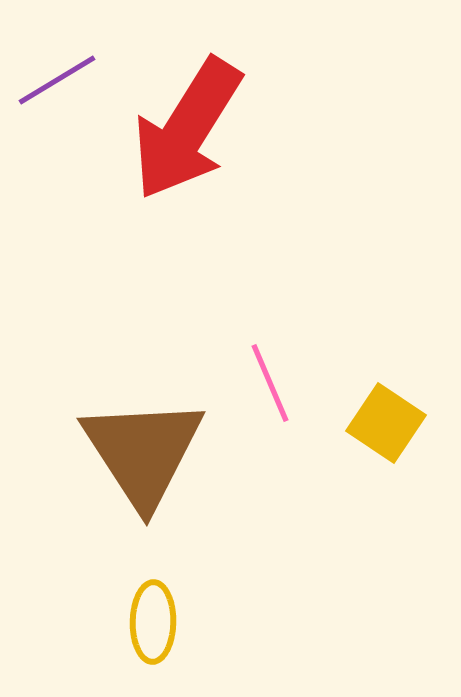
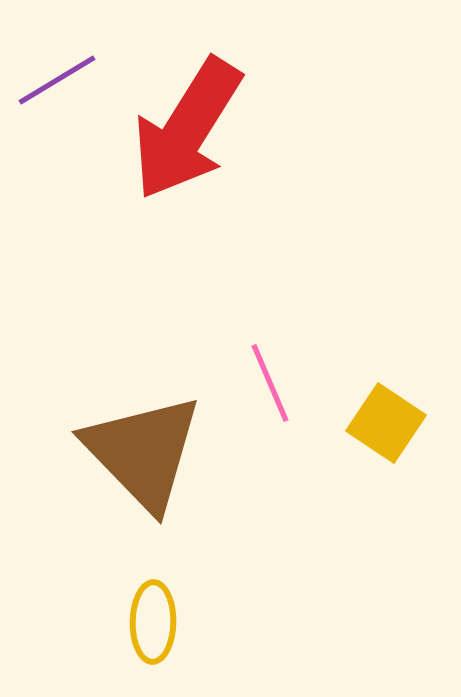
brown triangle: rotated 11 degrees counterclockwise
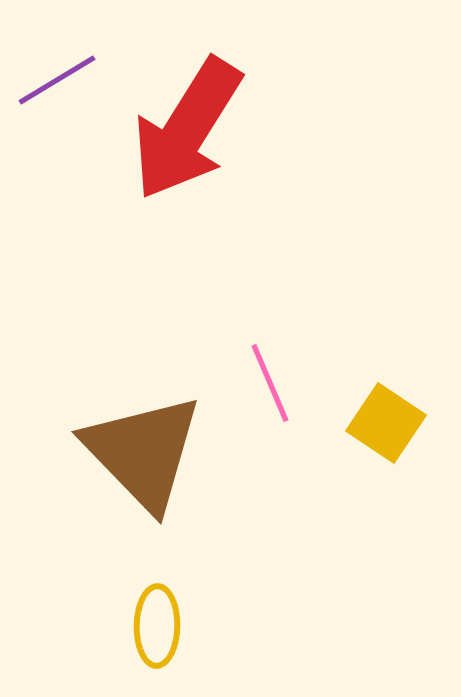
yellow ellipse: moved 4 px right, 4 px down
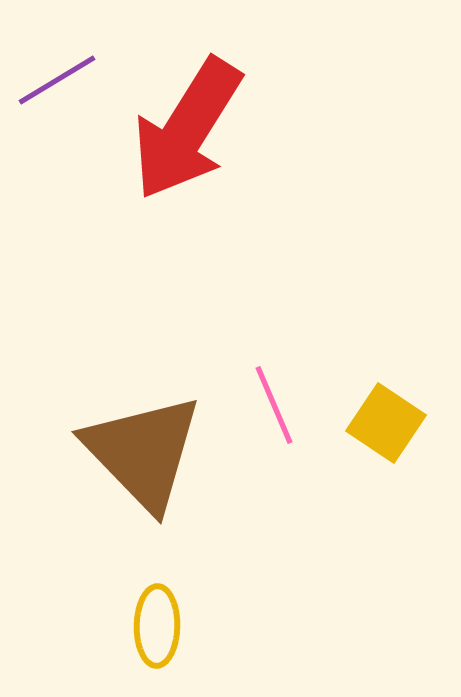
pink line: moved 4 px right, 22 px down
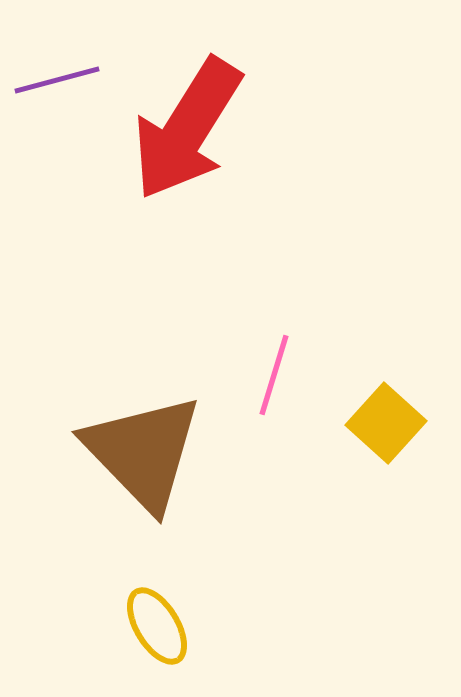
purple line: rotated 16 degrees clockwise
pink line: moved 30 px up; rotated 40 degrees clockwise
yellow square: rotated 8 degrees clockwise
yellow ellipse: rotated 32 degrees counterclockwise
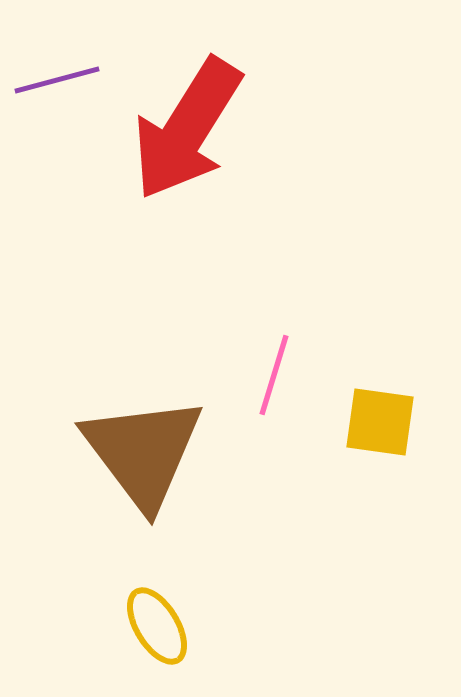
yellow square: moved 6 px left, 1 px up; rotated 34 degrees counterclockwise
brown triangle: rotated 7 degrees clockwise
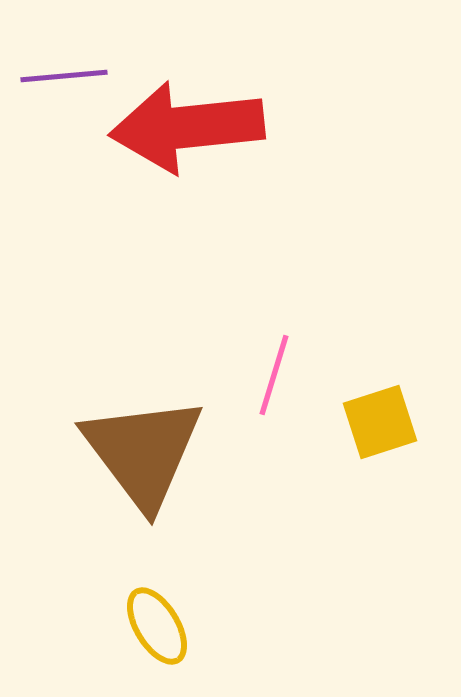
purple line: moved 7 px right, 4 px up; rotated 10 degrees clockwise
red arrow: moved 2 px up; rotated 52 degrees clockwise
yellow square: rotated 26 degrees counterclockwise
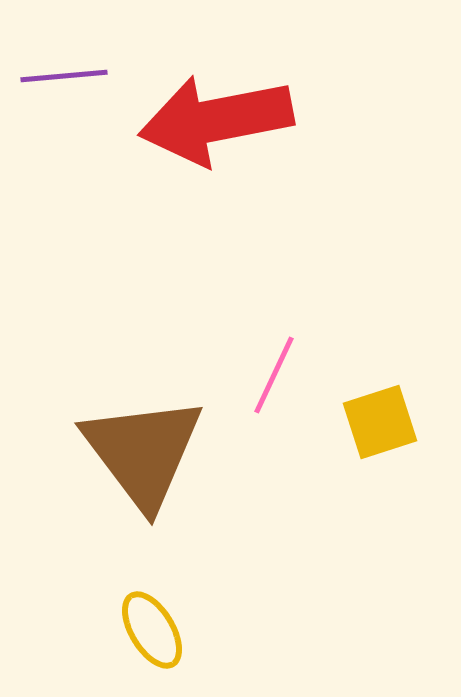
red arrow: moved 29 px right, 7 px up; rotated 5 degrees counterclockwise
pink line: rotated 8 degrees clockwise
yellow ellipse: moved 5 px left, 4 px down
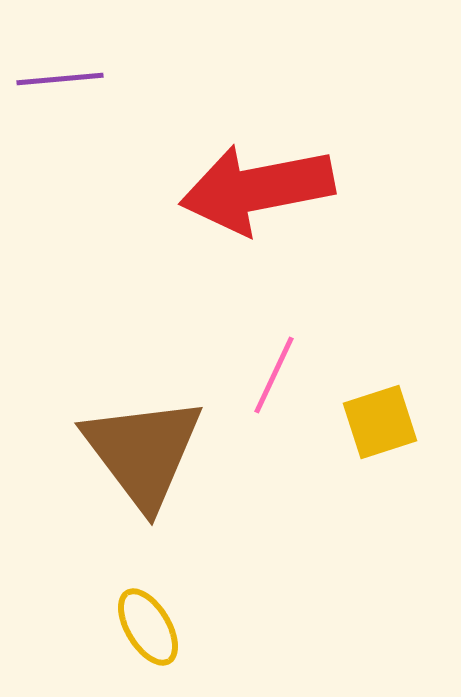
purple line: moved 4 px left, 3 px down
red arrow: moved 41 px right, 69 px down
yellow ellipse: moved 4 px left, 3 px up
